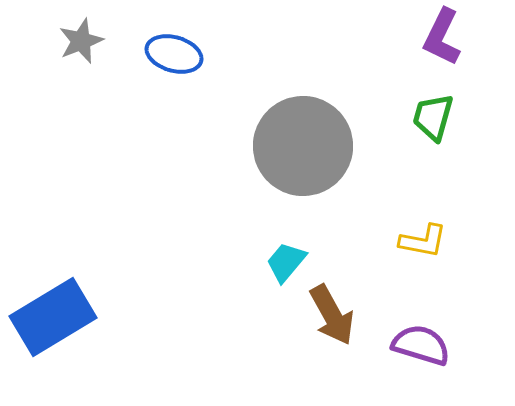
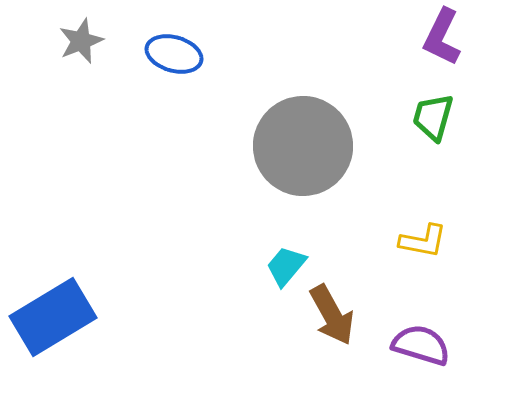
cyan trapezoid: moved 4 px down
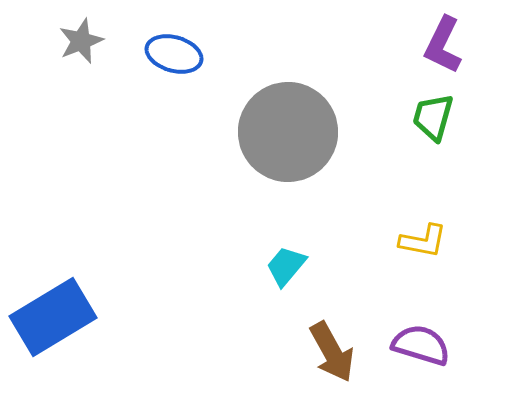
purple L-shape: moved 1 px right, 8 px down
gray circle: moved 15 px left, 14 px up
brown arrow: moved 37 px down
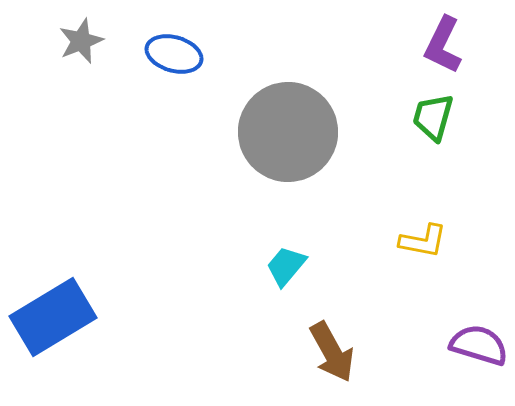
purple semicircle: moved 58 px right
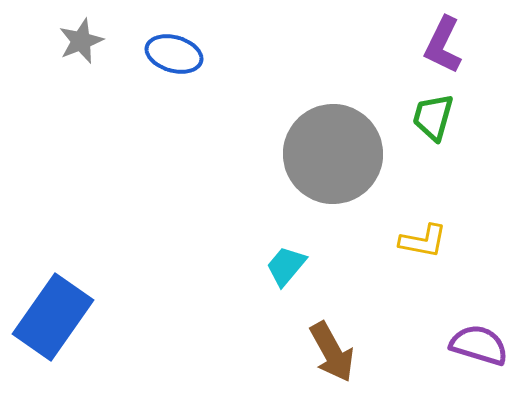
gray circle: moved 45 px right, 22 px down
blue rectangle: rotated 24 degrees counterclockwise
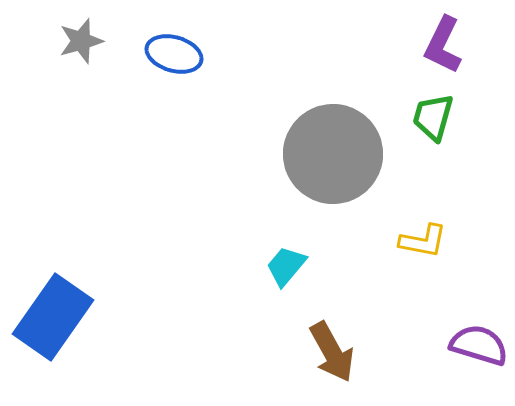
gray star: rotated 6 degrees clockwise
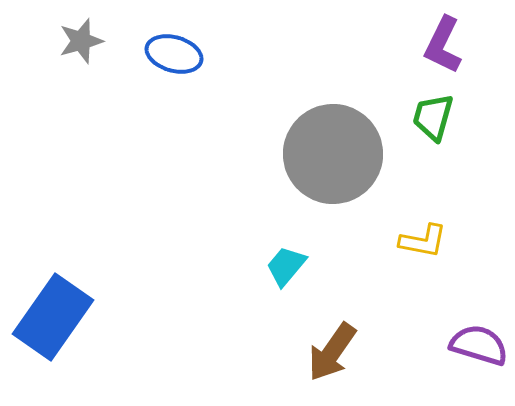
brown arrow: rotated 64 degrees clockwise
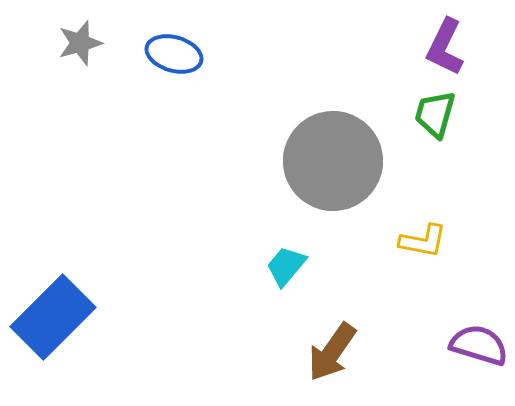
gray star: moved 1 px left, 2 px down
purple L-shape: moved 2 px right, 2 px down
green trapezoid: moved 2 px right, 3 px up
gray circle: moved 7 px down
blue rectangle: rotated 10 degrees clockwise
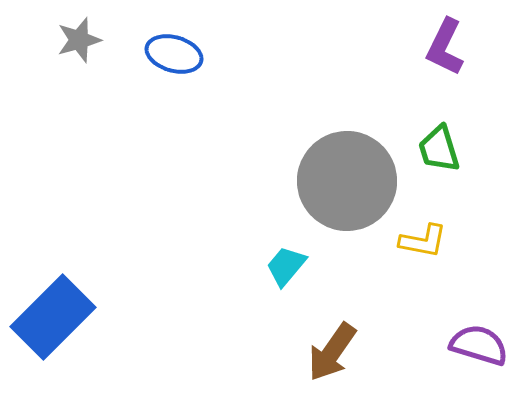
gray star: moved 1 px left, 3 px up
green trapezoid: moved 4 px right, 35 px down; rotated 33 degrees counterclockwise
gray circle: moved 14 px right, 20 px down
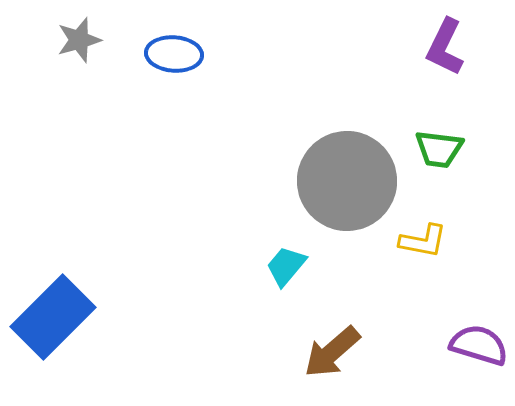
blue ellipse: rotated 12 degrees counterclockwise
green trapezoid: rotated 66 degrees counterclockwise
brown arrow: rotated 14 degrees clockwise
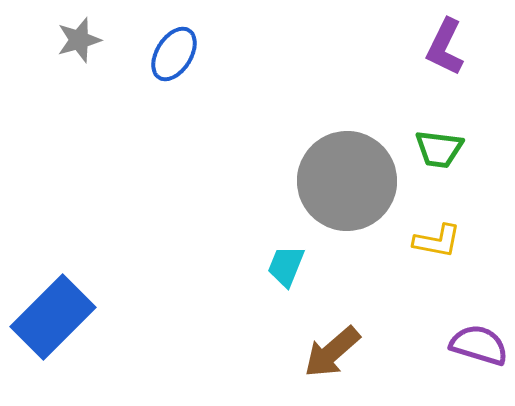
blue ellipse: rotated 62 degrees counterclockwise
yellow L-shape: moved 14 px right
cyan trapezoid: rotated 18 degrees counterclockwise
